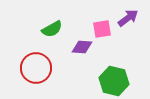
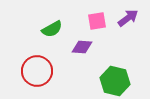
pink square: moved 5 px left, 8 px up
red circle: moved 1 px right, 3 px down
green hexagon: moved 1 px right
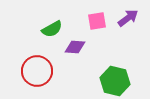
purple diamond: moved 7 px left
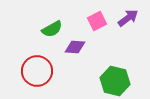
pink square: rotated 18 degrees counterclockwise
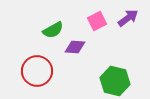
green semicircle: moved 1 px right, 1 px down
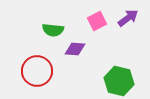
green semicircle: rotated 35 degrees clockwise
purple diamond: moved 2 px down
green hexagon: moved 4 px right
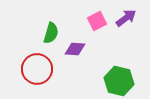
purple arrow: moved 2 px left
green semicircle: moved 2 px left, 3 px down; rotated 80 degrees counterclockwise
red circle: moved 2 px up
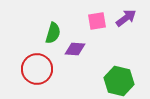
pink square: rotated 18 degrees clockwise
green semicircle: moved 2 px right
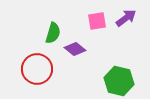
purple diamond: rotated 35 degrees clockwise
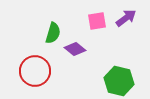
red circle: moved 2 px left, 2 px down
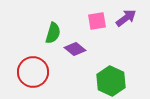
red circle: moved 2 px left, 1 px down
green hexagon: moved 8 px left; rotated 12 degrees clockwise
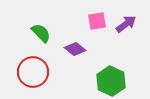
purple arrow: moved 6 px down
green semicircle: moved 12 px left; rotated 60 degrees counterclockwise
